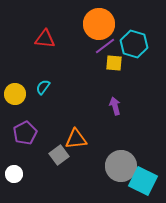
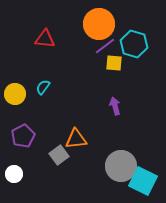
purple pentagon: moved 2 px left, 3 px down
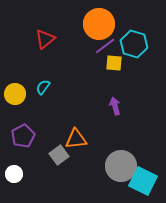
red triangle: rotated 45 degrees counterclockwise
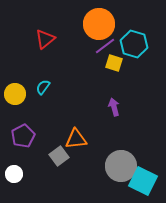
yellow square: rotated 12 degrees clockwise
purple arrow: moved 1 px left, 1 px down
gray square: moved 1 px down
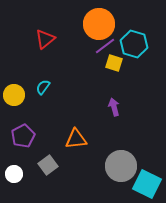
yellow circle: moved 1 px left, 1 px down
gray square: moved 11 px left, 9 px down
cyan square: moved 4 px right, 3 px down
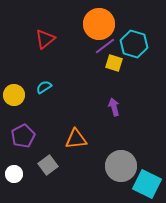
cyan semicircle: moved 1 px right; rotated 21 degrees clockwise
